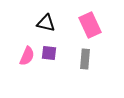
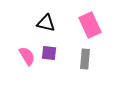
pink semicircle: rotated 54 degrees counterclockwise
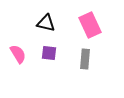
pink semicircle: moved 9 px left, 2 px up
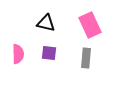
pink semicircle: rotated 30 degrees clockwise
gray rectangle: moved 1 px right, 1 px up
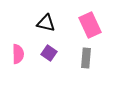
purple square: rotated 28 degrees clockwise
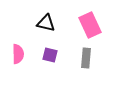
purple square: moved 1 px right, 2 px down; rotated 21 degrees counterclockwise
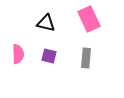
pink rectangle: moved 1 px left, 6 px up
purple square: moved 1 px left, 1 px down
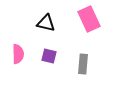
gray rectangle: moved 3 px left, 6 px down
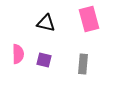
pink rectangle: rotated 10 degrees clockwise
purple square: moved 5 px left, 4 px down
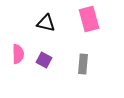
purple square: rotated 14 degrees clockwise
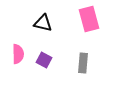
black triangle: moved 3 px left
gray rectangle: moved 1 px up
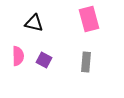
black triangle: moved 9 px left
pink semicircle: moved 2 px down
gray rectangle: moved 3 px right, 1 px up
